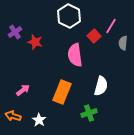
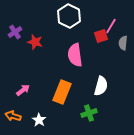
red square: moved 7 px right; rotated 24 degrees clockwise
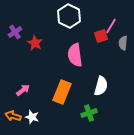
red star: moved 1 px down; rotated 14 degrees clockwise
white star: moved 7 px left, 3 px up; rotated 16 degrees counterclockwise
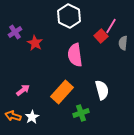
red square: rotated 24 degrees counterclockwise
white semicircle: moved 1 px right, 4 px down; rotated 30 degrees counterclockwise
orange rectangle: rotated 20 degrees clockwise
green cross: moved 8 px left
white star: rotated 24 degrees clockwise
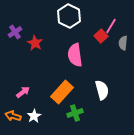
pink arrow: moved 2 px down
green cross: moved 6 px left
white star: moved 2 px right, 1 px up
